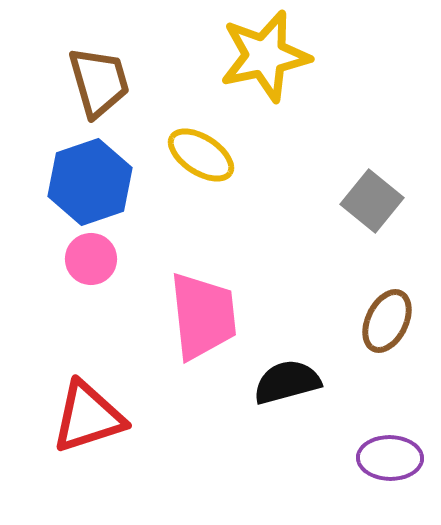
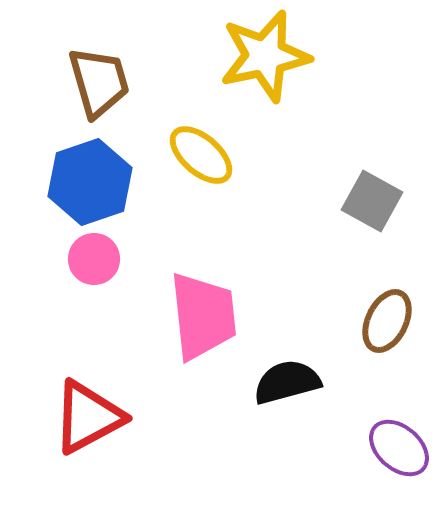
yellow ellipse: rotated 8 degrees clockwise
gray square: rotated 10 degrees counterclockwise
pink circle: moved 3 px right
red triangle: rotated 10 degrees counterclockwise
purple ellipse: moved 9 px right, 10 px up; rotated 40 degrees clockwise
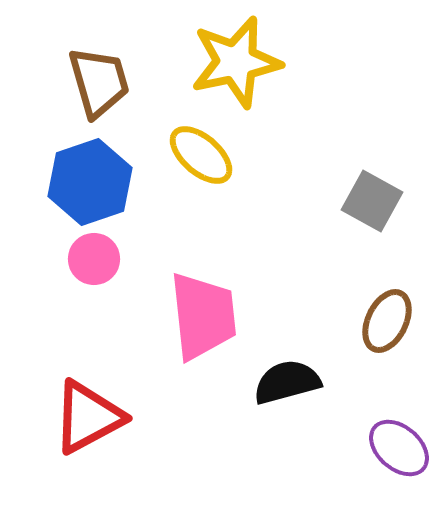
yellow star: moved 29 px left, 6 px down
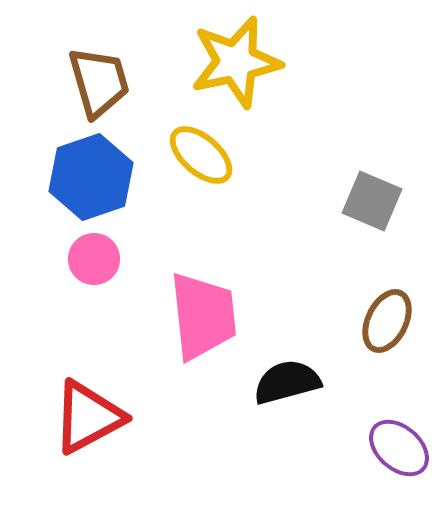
blue hexagon: moved 1 px right, 5 px up
gray square: rotated 6 degrees counterclockwise
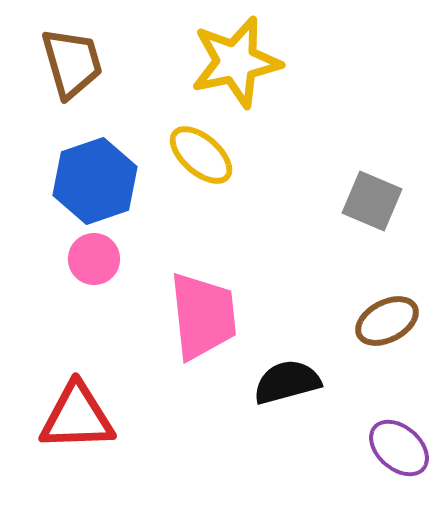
brown trapezoid: moved 27 px left, 19 px up
blue hexagon: moved 4 px right, 4 px down
brown ellipse: rotated 36 degrees clockwise
red triangle: moved 11 px left; rotated 26 degrees clockwise
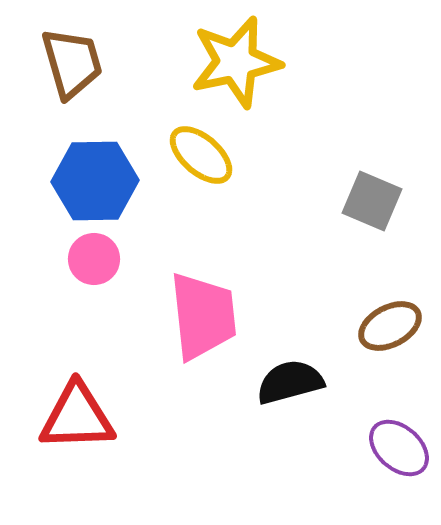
blue hexagon: rotated 18 degrees clockwise
brown ellipse: moved 3 px right, 5 px down
black semicircle: moved 3 px right
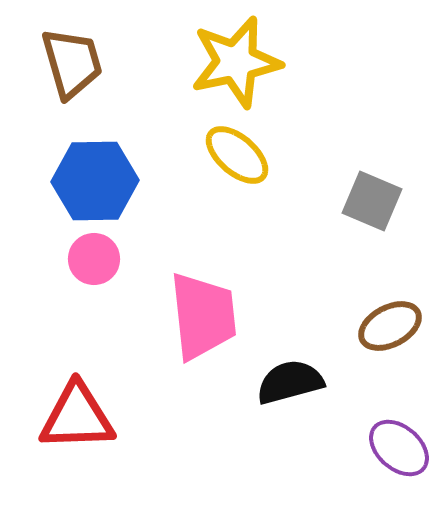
yellow ellipse: moved 36 px right
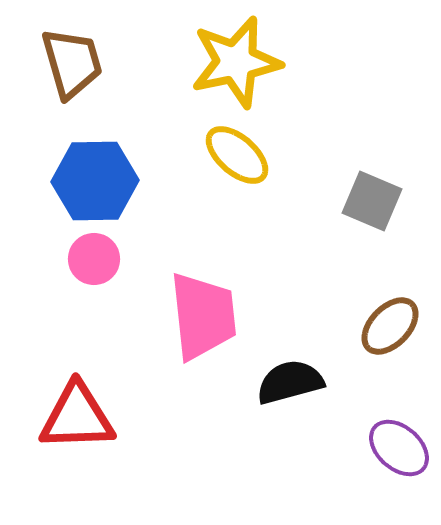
brown ellipse: rotated 18 degrees counterclockwise
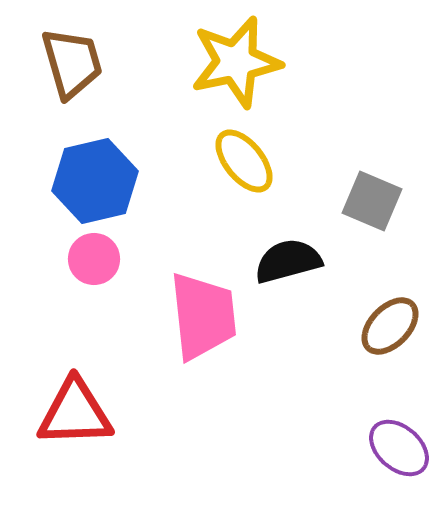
yellow ellipse: moved 7 px right, 6 px down; rotated 10 degrees clockwise
blue hexagon: rotated 12 degrees counterclockwise
black semicircle: moved 2 px left, 121 px up
red triangle: moved 2 px left, 4 px up
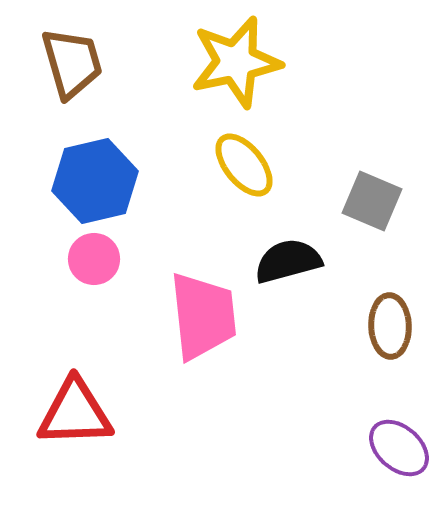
yellow ellipse: moved 4 px down
brown ellipse: rotated 46 degrees counterclockwise
